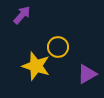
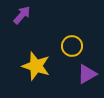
yellow circle: moved 14 px right, 1 px up
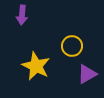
purple arrow: rotated 144 degrees clockwise
yellow star: rotated 8 degrees clockwise
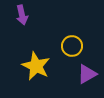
purple arrow: rotated 18 degrees counterclockwise
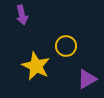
yellow circle: moved 6 px left
purple triangle: moved 5 px down
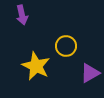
purple triangle: moved 3 px right, 6 px up
